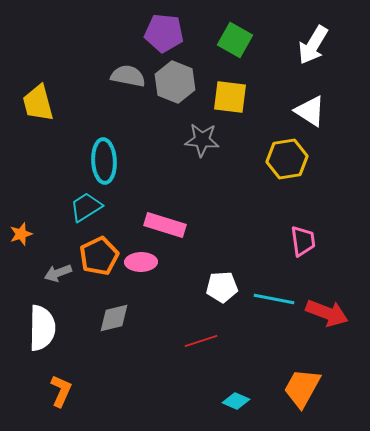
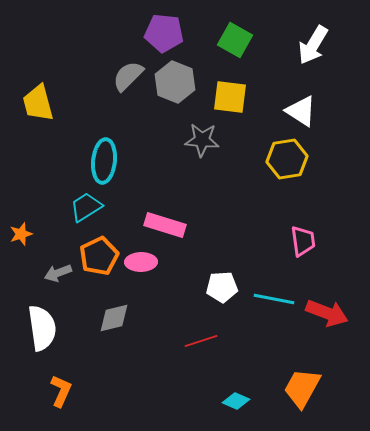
gray semicircle: rotated 56 degrees counterclockwise
white triangle: moved 9 px left
cyan ellipse: rotated 9 degrees clockwise
white semicircle: rotated 9 degrees counterclockwise
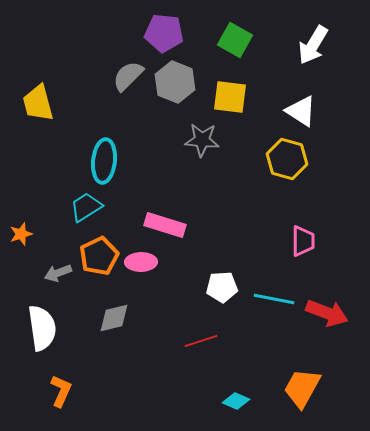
yellow hexagon: rotated 24 degrees clockwise
pink trapezoid: rotated 8 degrees clockwise
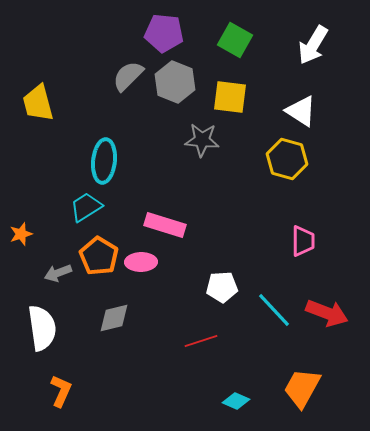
orange pentagon: rotated 15 degrees counterclockwise
cyan line: moved 11 px down; rotated 36 degrees clockwise
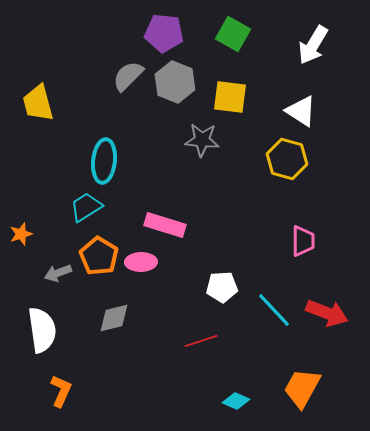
green square: moved 2 px left, 6 px up
white semicircle: moved 2 px down
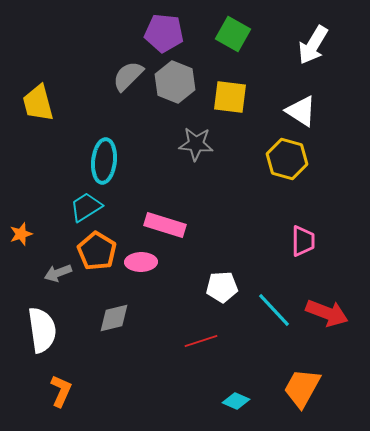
gray star: moved 6 px left, 4 px down
orange pentagon: moved 2 px left, 5 px up
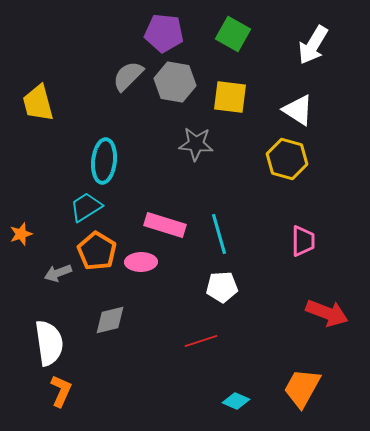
gray hexagon: rotated 12 degrees counterclockwise
white triangle: moved 3 px left, 1 px up
cyan line: moved 55 px left, 76 px up; rotated 27 degrees clockwise
gray diamond: moved 4 px left, 2 px down
white semicircle: moved 7 px right, 13 px down
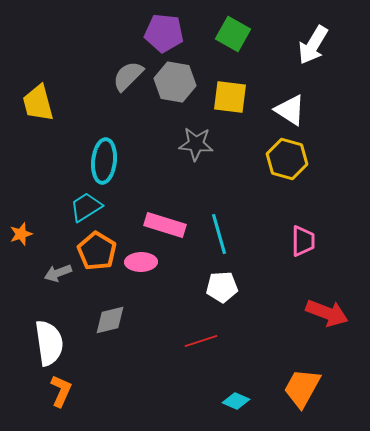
white triangle: moved 8 px left
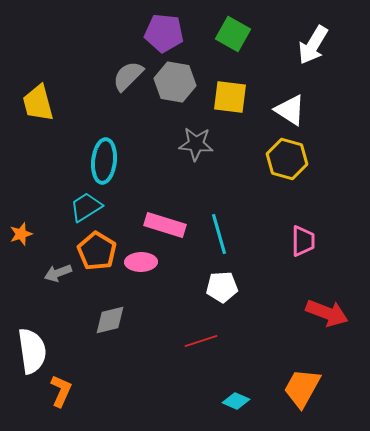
white semicircle: moved 17 px left, 8 px down
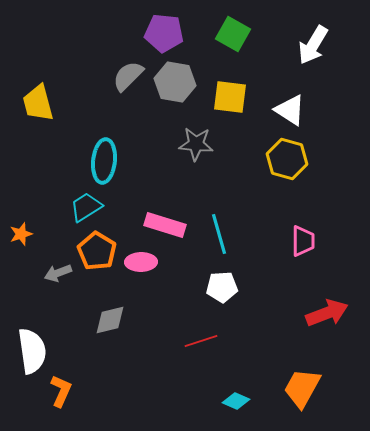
red arrow: rotated 42 degrees counterclockwise
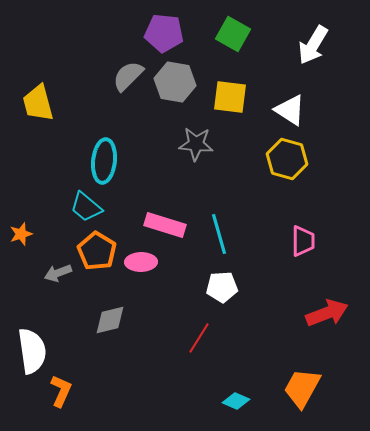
cyan trapezoid: rotated 108 degrees counterclockwise
red line: moved 2 px left, 3 px up; rotated 40 degrees counterclockwise
